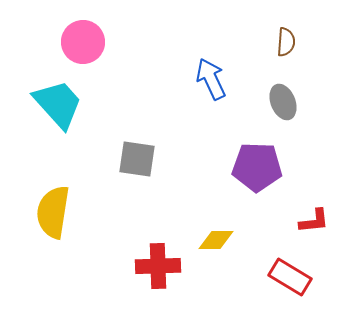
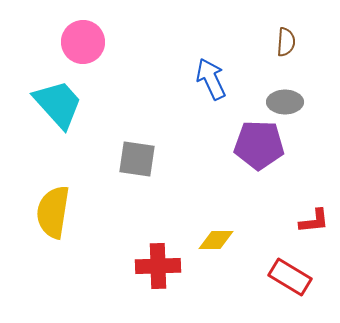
gray ellipse: moved 2 px right; rotated 68 degrees counterclockwise
purple pentagon: moved 2 px right, 22 px up
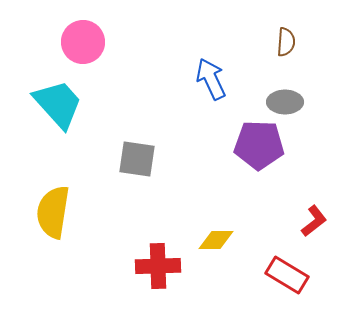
red L-shape: rotated 32 degrees counterclockwise
red rectangle: moved 3 px left, 2 px up
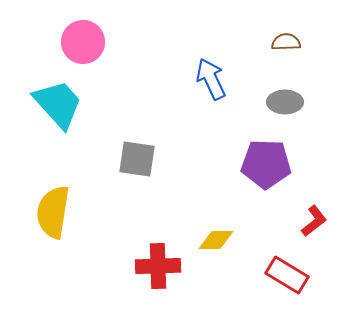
brown semicircle: rotated 96 degrees counterclockwise
purple pentagon: moved 7 px right, 19 px down
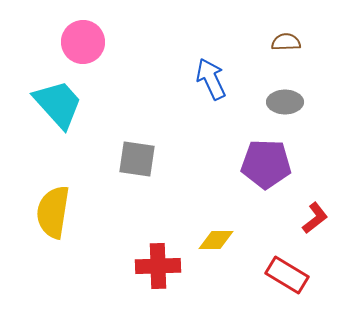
red L-shape: moved 1 px right, 3 px up
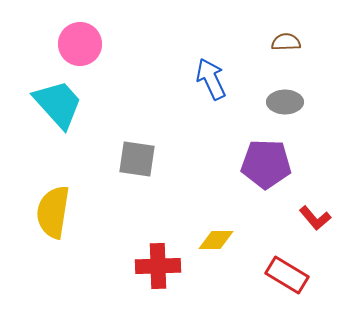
pink circle: moved 3 px left, 2 px down
red L-shape: rotated 88 degrees clockwise
